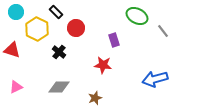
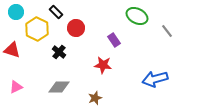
gray line: moved 4 px right
purple rectangle: rotated 16 degrees counterclockwise
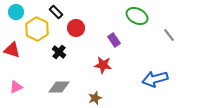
gray line: moved 2 px right, 4 px down
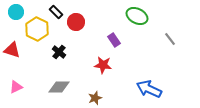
red circle: moved 6 px up
gray line: moved 1 px right, 4 px down
blue arrow: moved 6 px left, 10 px down; rotated 40 degrees clockwise
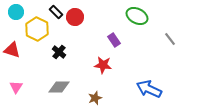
red circle: moved 1 px left, 5 px up
pink triangle: rotated 32 degrees counterclockwise
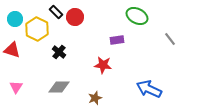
cyan circle: moved 1 px left, 7 px down
purple rectangle: moved 3 px right; rotated 64 degrees counterclockwise
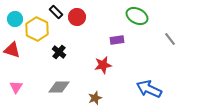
red circle: moved 2 px right
red star: rotated 18 degrees counterclockwise
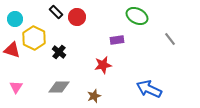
yellow hexagon: moved 3 px left, 9 px down
brown star: moved 1 px left, 2 px up
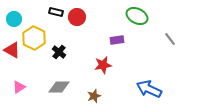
black rectangle: rotated 32 degrees counterclockwise
cyan circle: moved 1 px left
red triangle: rotated 12 degrees clockwise
pink triangle: moved 3 px right; rotated 24 degrees clockwise
